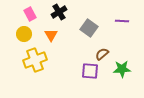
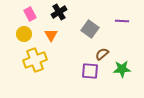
gray square: moved 1 px right, 1 px down
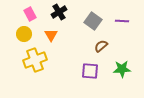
gray square: moved 3 px right, 8 px up
brown semicircle: moved 1 px left, 8 px up
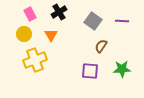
brown semicircle: rotated 16 degrees counterclockwise
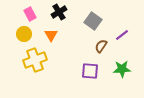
purple line: moved 14 px down; rotated 40 degrees counterclockwise
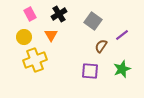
black cross: moved 2 px down
yellow circle: moved 3 px down
green star: rotated 18 degrees counterclockwise
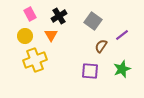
black cross: moved 2 px down
yellow circle: moved 1 px right, 1 px up
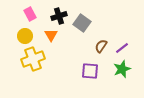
black cross: rotated 14 degrees clockwise
gray square: moved 11 px left, 2 px down
purple line: moved 13 px down
yellow cross: moved 2 px left, 1 px up
